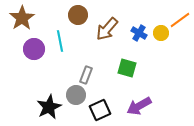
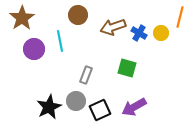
orange line: moved 3 px up; rotated 40 degrees counterclockwise
brown arrow: moved 6 px right, 2 px up; rotated 30 degrees clockwise
gray circle: moved 6 px down
purple arrow: moved 5 px left, 1 px down
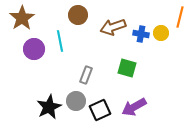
blue cross: moved 2 px right, 1 px down; rotated 21 degrees counterclockwise
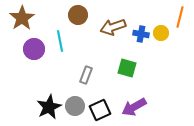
gray circle: moved 1 px left, 5 px down
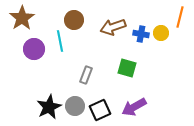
brown circle: moved 4 px left, 5 px down
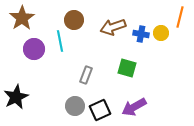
black star: moved 33 px left, 10 px up
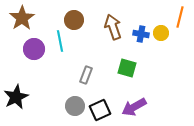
brown arrow: rotated 90 degrees clockwise
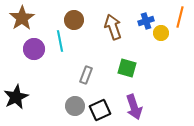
blue cross: moved 5 px right, 13 px up; rotated 28 degrees counterclockwise
purple arrow: rotated 80 degrees counterclockwise
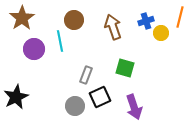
green square: moved 2 px left
black square: moved 13 px up
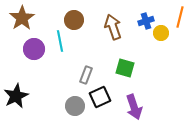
black star: moved 1 px up
